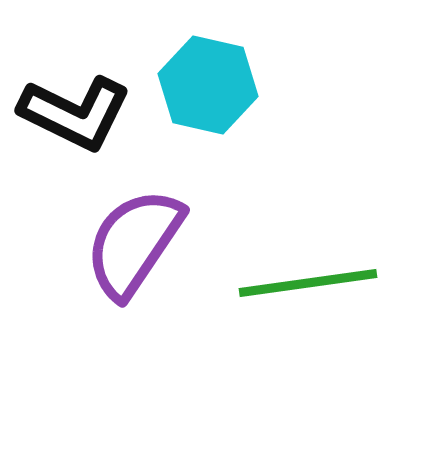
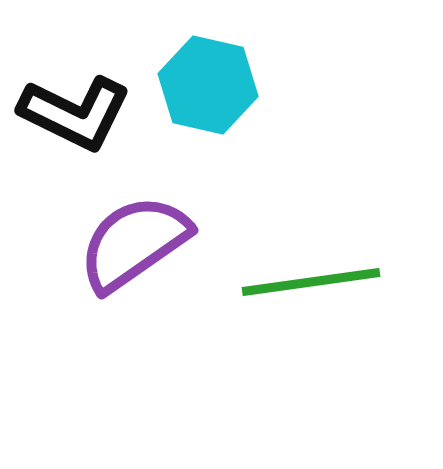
purple semicircle: rotated 21 degrees clockwise
green line: moved 3 px right, 1 px up
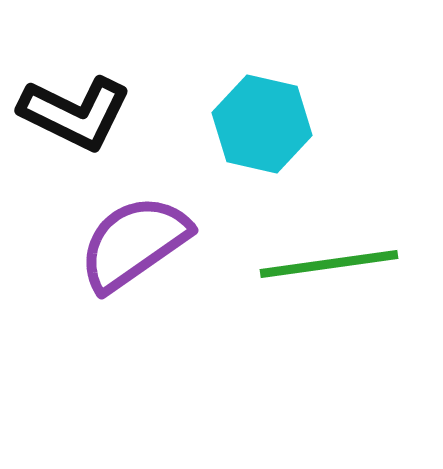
cyan hexagon: moved 54 px right, 39 px down
green line: moved 18 px right, 18 px up
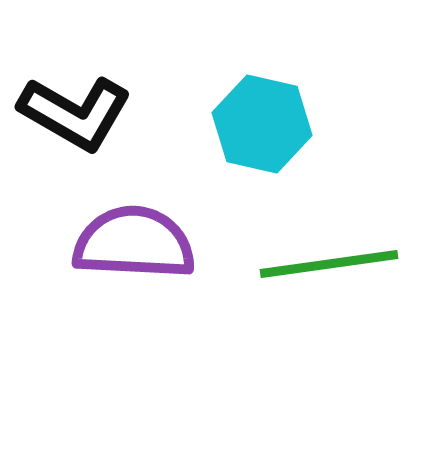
black L-shape: rotated 4 degrees clockwise
purple semicircle: rotated 38 degrees clockwise
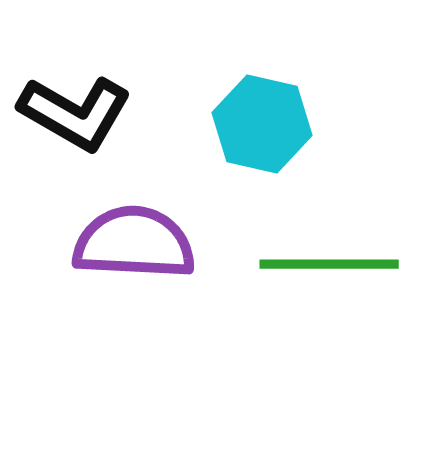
green line: rotated 8 degrees clockwise
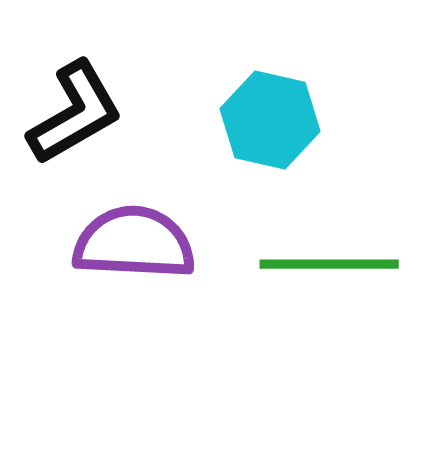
black L-shape: rotated 60 degrees counterclockwise
cyan hexagon: moved 8 px right, 4 px up
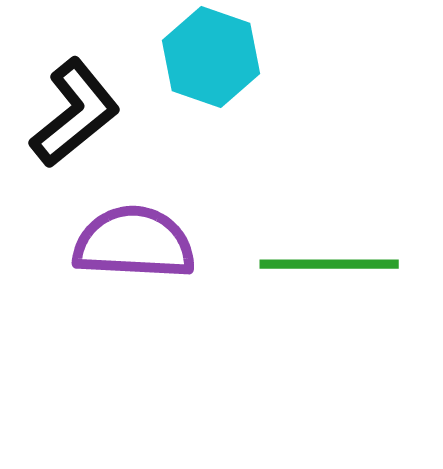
black L-shape: rotated 9 degrees counterclockwise
cyan hexagon: moved 59 px left, 63 px up; rotated 6 degrees clockwise
